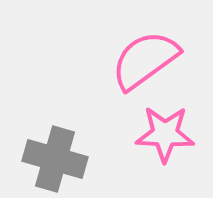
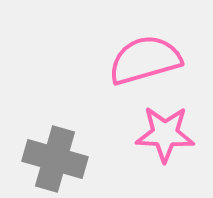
pink semicircle: rotated 20 degrees clockwise
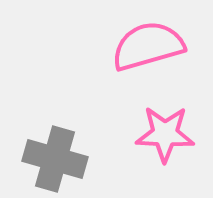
pink semicircle: moved 3 px right, 14 px up
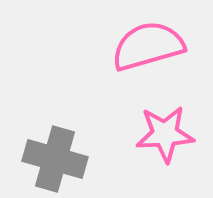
pink star: rotated 6 degrees counterclockwise
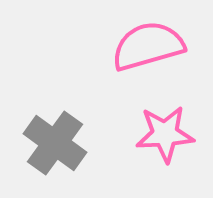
gray cross: moved 16 px up; rotated 20 degrees clockwise
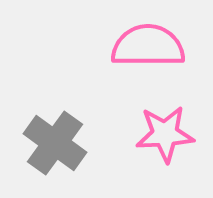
pink semicircle: rotated 16 degrees clockwise
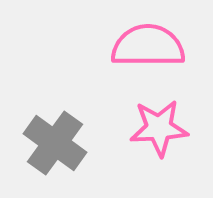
pink star: moved 6 px left, 6 px up
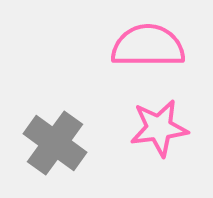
pink star: rotated 4 degrees counterclockwise
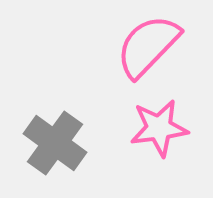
pink semicircle: rotated 46 degrees counterclockwise
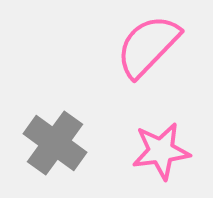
pink star: moved 2 px right, 23 px down
